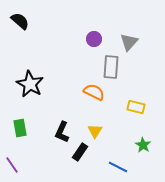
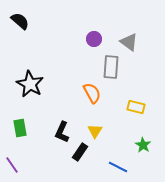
gray triangle: rotated 36 degrees counterclockwise
orange semicircle: moved 2 px left, 1 px down; rotated 35 degrees clockwise
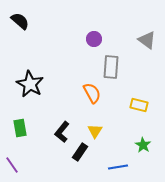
gray triangle: moved 18 px right, 2 px up
yellow rectangle: moved 3 px right, 2 px up
black L-shape: rotated 15 degrees clockwise
blue line: rotated 36 degrees counterclockwise
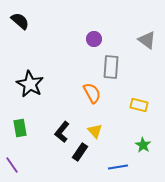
yellow triangle: rotated 14 degrees counterclockwise
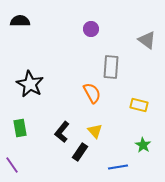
black semicircle: rotated 42 degrees counterclockwise
purple circle: moved 3 px left, 10 px up
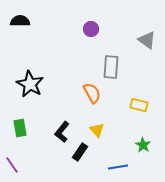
yellow triangle: moved 2 px right, 1 px up
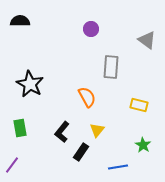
orange semicircle: moved 5 px left, 4 px down
yellow triangle: rotated 21 degrees clockwise
black rectangle: moved 1 px right
purple line: rotated 72 degrees clockwise
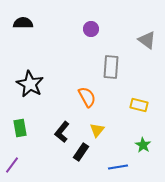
black semicircle: moved 3 px right, 2 px down
